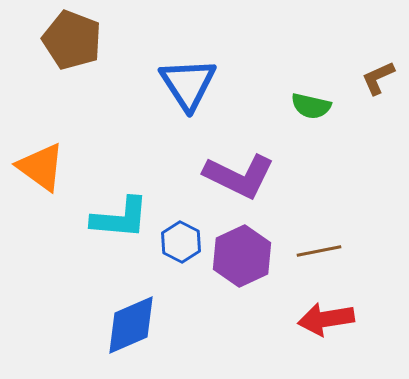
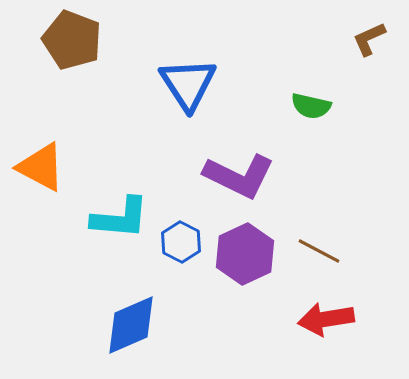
brown L-shape: moved 9 px left, 39 px up
orange triangle: rotated 8 degrees counterclockwise
brown line: rotated 39 degrees clockwise
purple hexagon: moved 3 px right, 2 px up
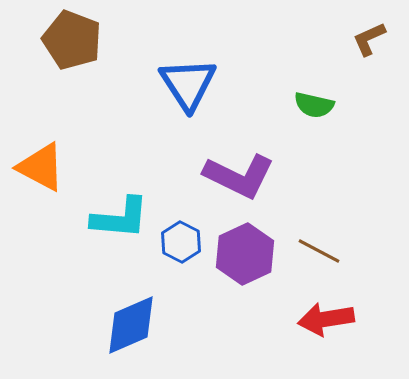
green semicircle: moved 3 px right, 1 px up
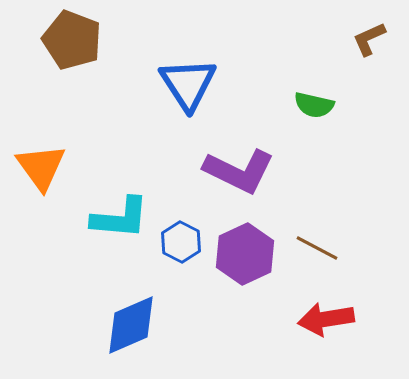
orange triangle: rotated 26 degrees clockwise
purple L-shape: moved 5 px up
brown line: moved 2 px left, 3 px up
